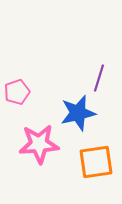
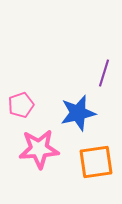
purple line: moved 5 px right, 5 px up
pink pentagon: moved 4 px right, 13 px down
pink star: moved 5 px down
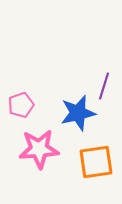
purple line: moved 13 px down
